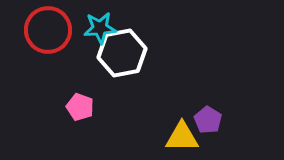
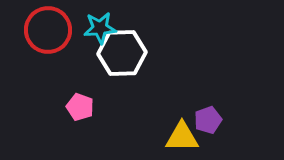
white hexagon: rotated 9 degrees clockwise
purple pentagon: rotated 20 degrees clockwise
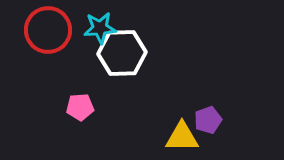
pink pentagon: rotated 24 degrees counterclockwise
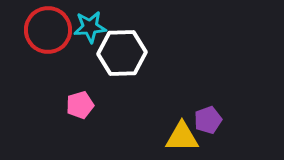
cyan star: moved 10 px left, 1 px up
pink pentagon: moved 2 px up; rotated 12 degrees counterclockwise
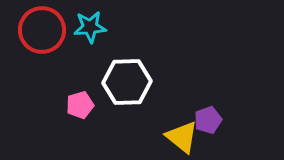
red circle: moved 6 px left
white hexagon: moved 5 px right, 29 px down
yellow triangle: rotated 39 degrees clockwise
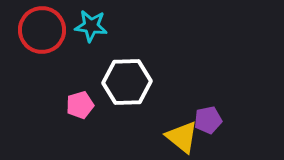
cyan star: moved 1 px right, 1 px up; rotated 12 degrees clockwise
purple pentagon: rotated 8 degrees clockwise
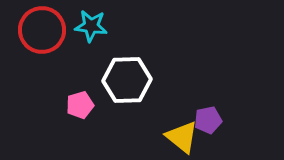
white hexagon: moved 2 px up
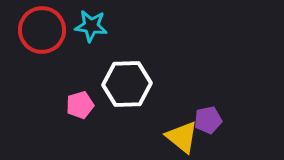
white hexagon: moved 4 px down
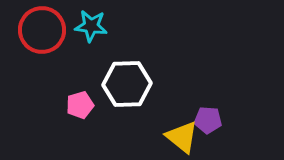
purple pentagon: rotated 16 degrees clockwise
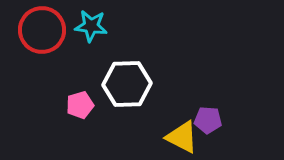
yellow triangle: rotated 12 degrees counterclockwise
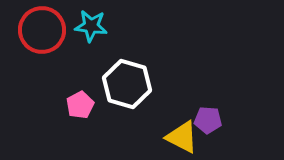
white hexagon: rotated 18 degrees clockwise
pink pentagon: rotated 12 degrees counterclockwise
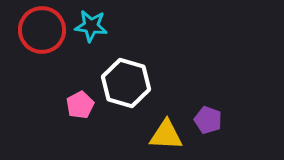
white hexagon: moved 1 px left, 1 px up
purple pentagon: rotated 16 degrees clockwise
yellow triangle: moved 16 px left, 2 px up; rotated 24 degrees counterclockwise
